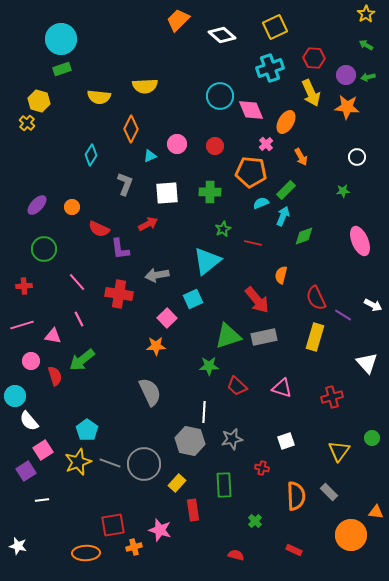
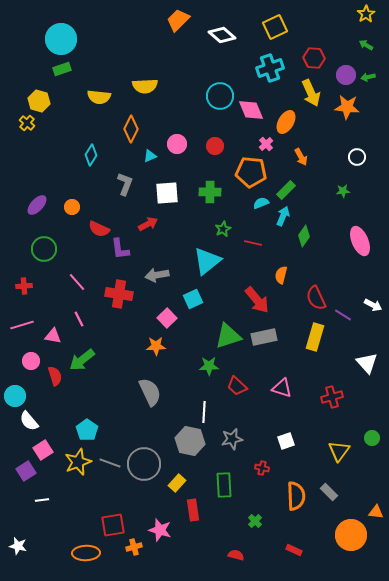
green diamond at (304, 236): rotated 35 degrees counterclockwise
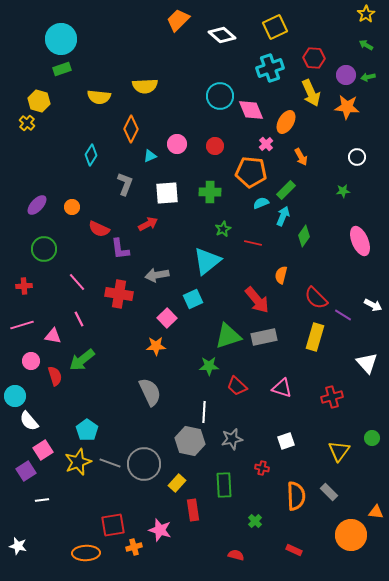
red semicircle at (316, 298): rotated 20 degrees counterclockwise
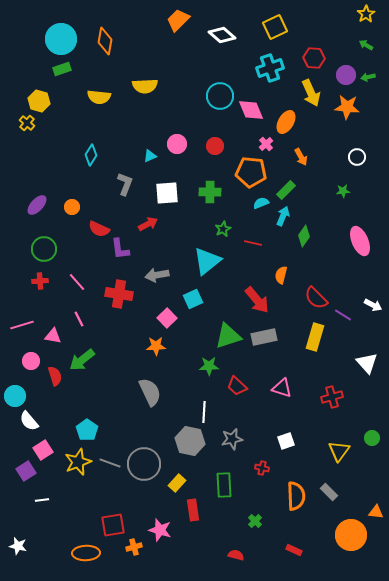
orange diamond at (131, 129): moved 26 px left, 88 px up; rotated 16 degrees counterclockwise
red cross at (24, 286): moved 16 px right, 5 px up
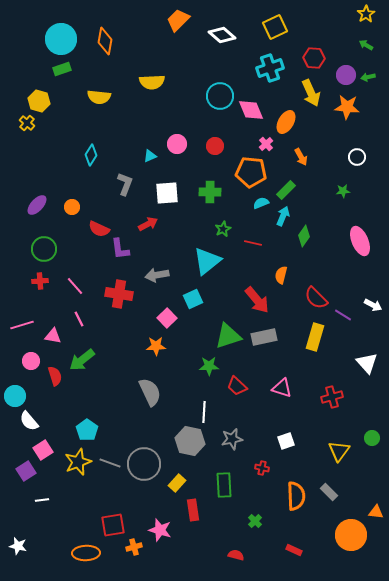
yellow semicircle at (145, 86): moved 7 px right, 4 px up
pink line at (77, 282): moved 2 px left, 4 px down
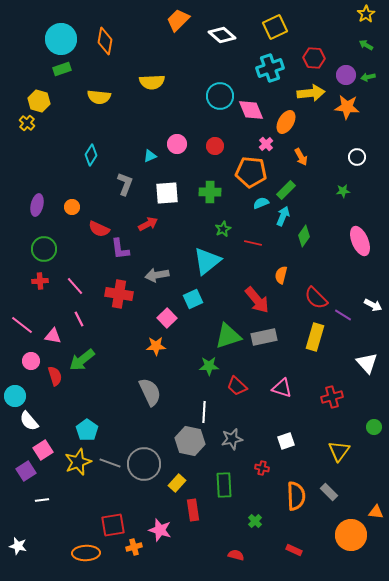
yellow arrow at (311, 93): rotated 72 degrees counterclockwise
purple ellipse at (37, 205): rotated 30 degrees counterclockwise
pink line at (22, 325): rotated 55 degrees clockwise
green circle at (372, 438): moved 2 px right, 11 px up
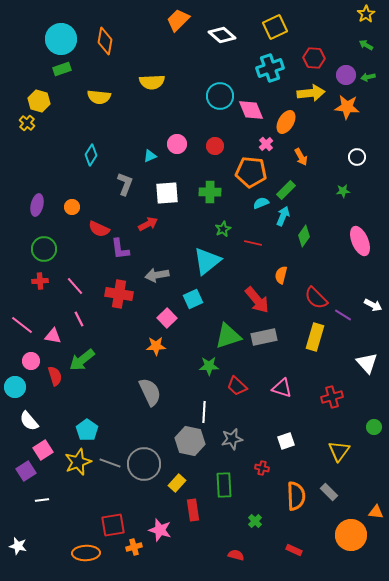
cyan circle at (15, 396): moved 9 px up
